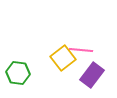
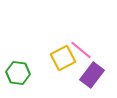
pink line: rotated 35 degrees clockwise
yellow square: rotated 10 degrees clockwise
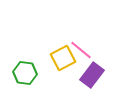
green hexagon: moved 7 px right
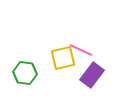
pink line: rotated 15 degrees counterclockwise
yellow square: rotated 15 degrees clockwise
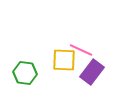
yellow square: moved 1 px right, 2 px down; rotated 15 degrees clockwise
purple rectangle: moved 3 px up
